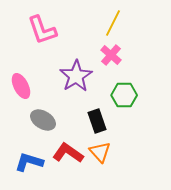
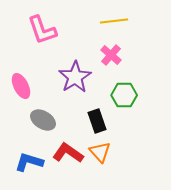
yellow line: moved 1 px right, 2 px up; rotated 56 degrees clockwise
purple star: moved 1 px left, 1 px down
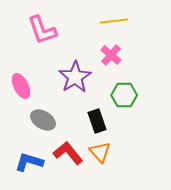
red L-shape: rotated 16 degrees clockwise
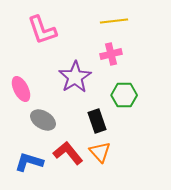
pink cross: moved 1 px up; rotated 35 degrees clockwise
pink ellipse: moved 3 px down
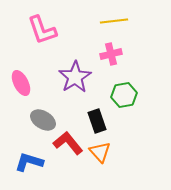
pink ellipse: moved 6 px up
green hexagon: rotated 10 degrees counterclockwise
red L-shape: moved 10 px up
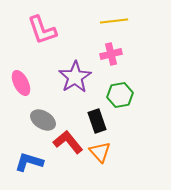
green hexagon: moved 4 px left
red L-shape: moved 1 px up
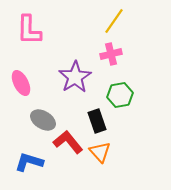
yellow line: rotated 48 degrees counterclockwise
pink L-shape: moved 13 px left; rotated 20 degrees clockwise
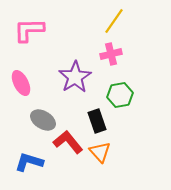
pink L-shape: rotated 88 degrees clockwise
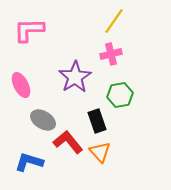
pink ellipse: moved 2 px down
